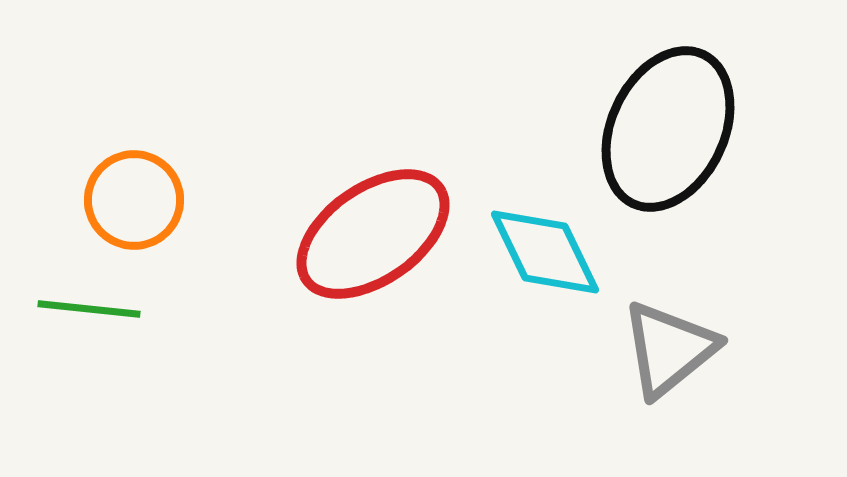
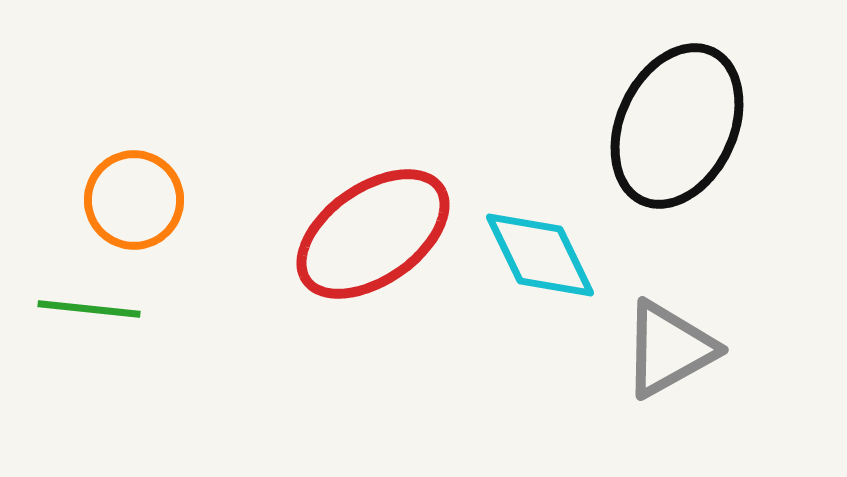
black ellipse: moved 9 px right, 3 px up
cyan diamond: moved 5 px left, 3 px down
gray triangle: rotated 10 degrees clockwise
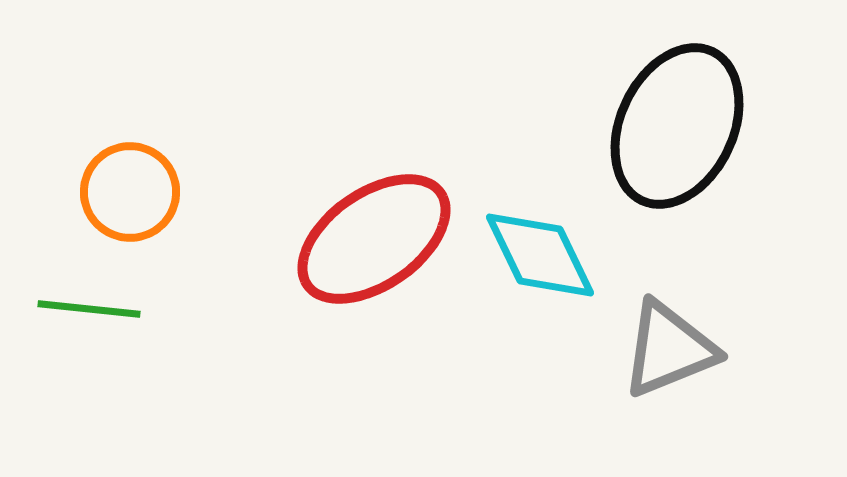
orange circle: moved 4 px left, 8 px up
red ellipse: moved 1 px right, 5 px down
gray triangle: rotated 7 degrees clockwise
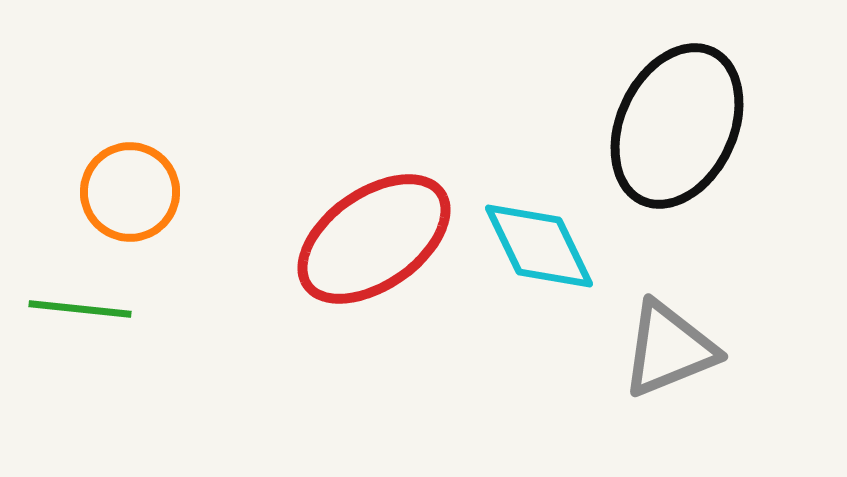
cyan diamond: moved 1 px left, 9 px up
green line: moved 9 px left
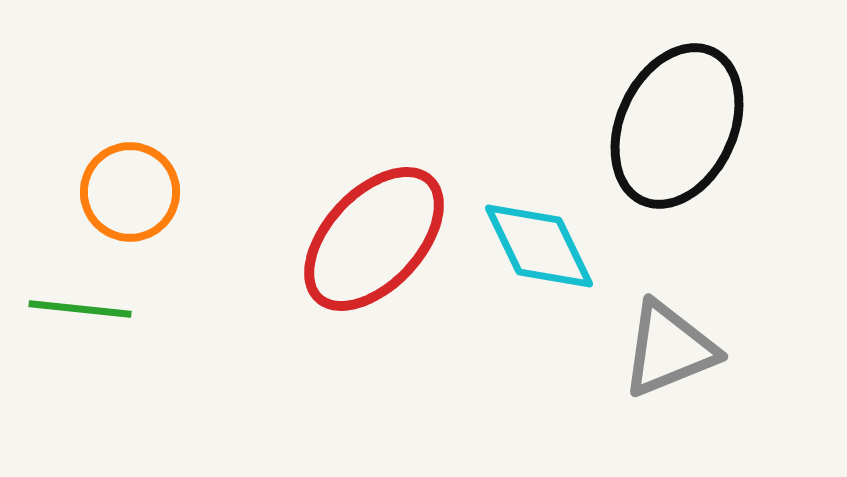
red ellipse: rotated 12 degrees counterclockwise
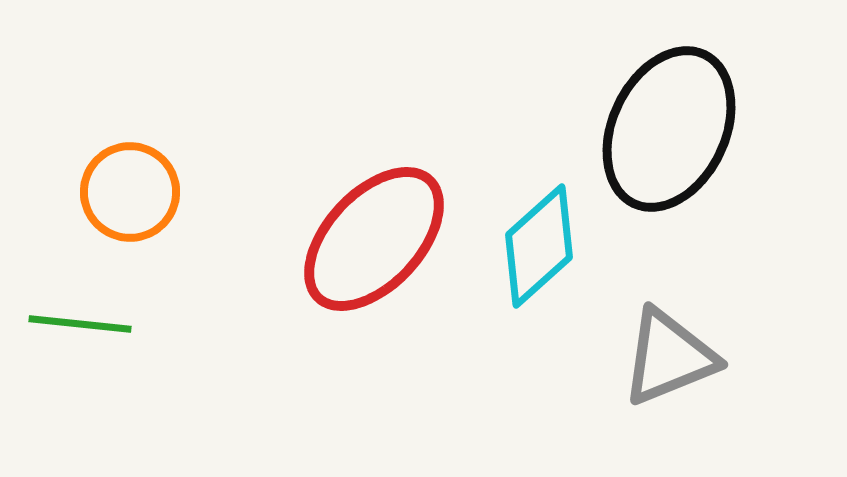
black ellipse: moved 8 px left, 3 px down
cyan diamond: rotated 74 degrees clockwise
green line: moved 15 px down
gray triangle: moved 8 px down
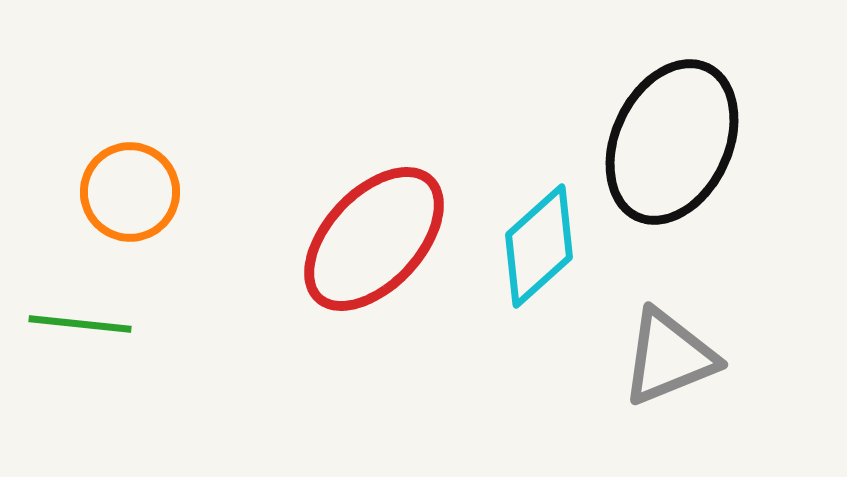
black ellipse: moved 3 px right, 13 px down
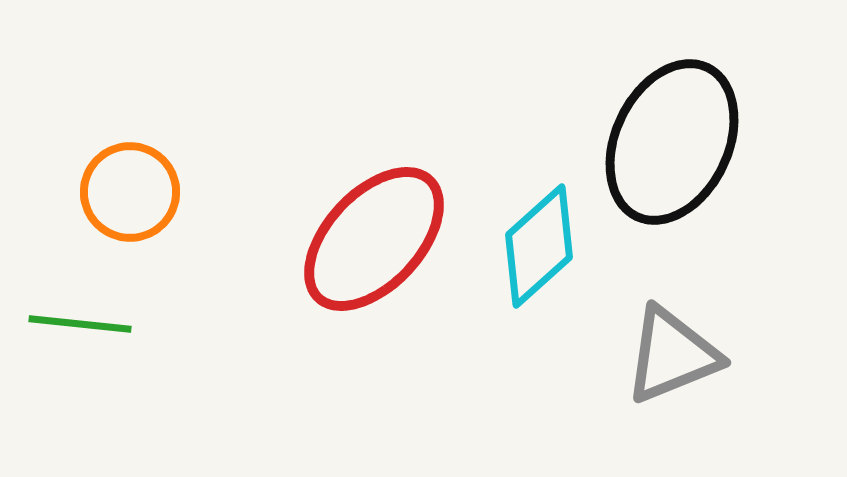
gray triangle: moved 3 px right, 2 px up
